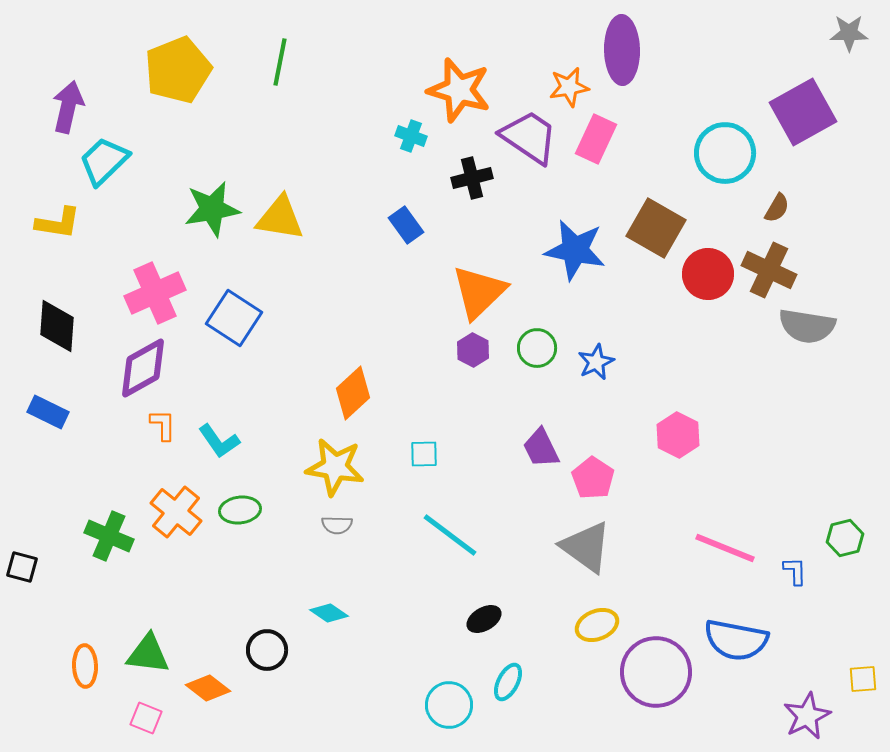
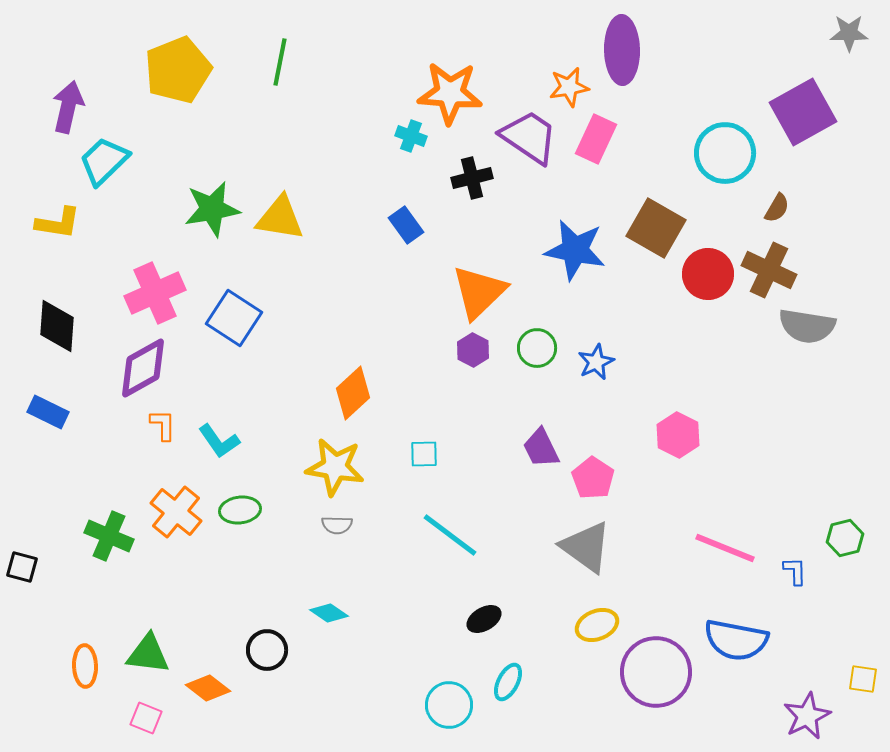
orange star at (459, 90): moved 9 px left, 3 px down; rotated 12 degrees counterclockwise
yellow square at (863, 679): rotated 12 degrees clockwise
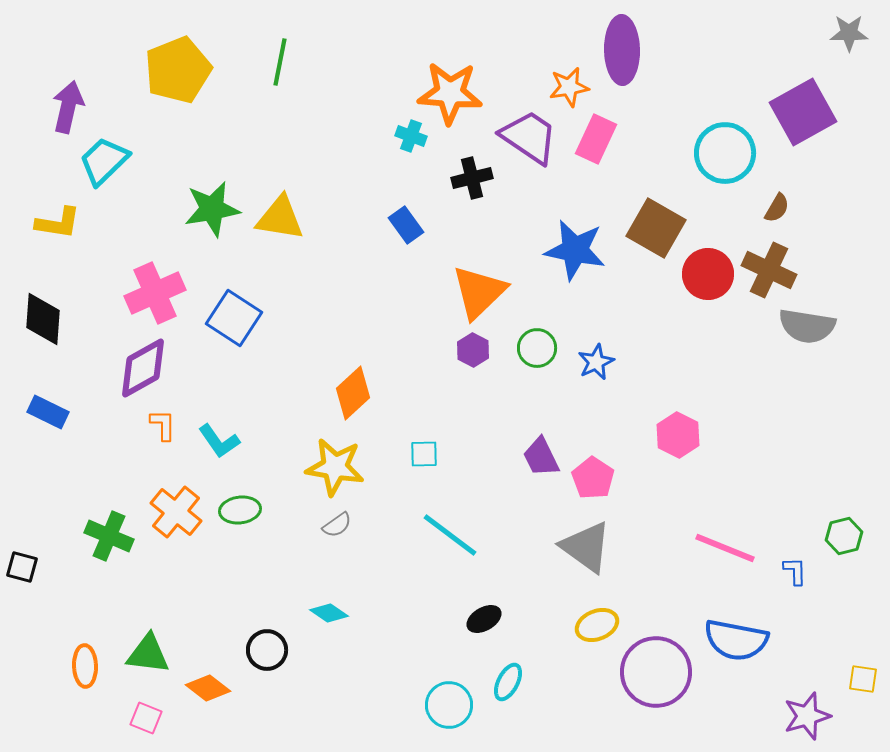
black diamond at (57, 326): moved 14 px left, 7 px up
purple trapezoid at (541, 448): moved 9 px down
gray semicircle at (337, 525): rotated 36 degrees counterclockwise
green hexagon at (845, 538): moved 1 px left, 2 px up
purple star at (807, 716): rotated 9 degrees clockwise
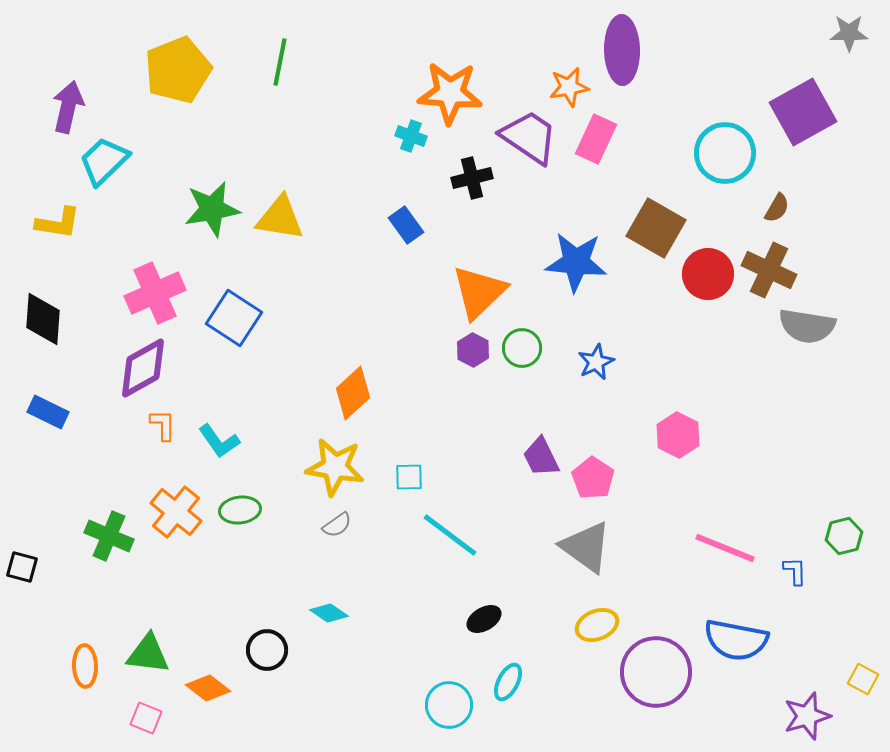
blue star at (575, 250): moved 1 px right, 12 px down; rotated 6 degrees counterclockwise
green circle at (537, 348): moved 15 px left
cyan square at (424, 454): moved 15 px left, 23 px down
yellow square at (863, 679): rotated 20 degrees clockwise
